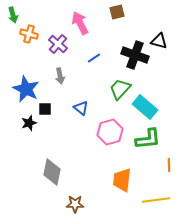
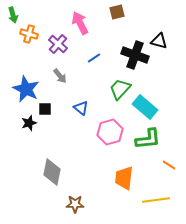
gray arrow: rotated 28 degrees counterclockwise
orange line: rotated 56 degrees counterclockwise
orange trapezoid: moved 2 px right, 2 px up
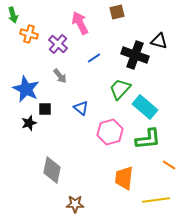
gray diamond: moved 2 px up
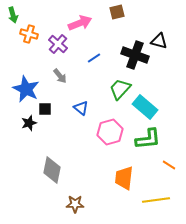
pink arrow: rotated 95 degrees clockwise
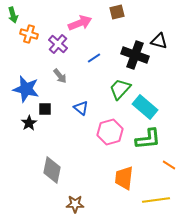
blue star: rotated 12 degrees counterclockwise
black star: rotated 14 degrees counterclockwise
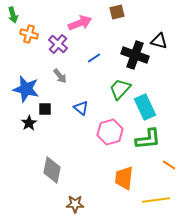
cyan rectangle: rotated 25 degrees clockwise
